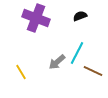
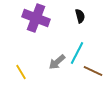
black semicircle: rotated 96 degrees clockwise
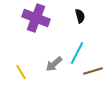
gray arrow: moved 3 px left, 2 px down
brown line: rotated 42 degrees counterclockwise
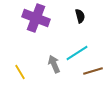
cyan line: rotated 30 degrees clockwise
gray arrow: rotated 108 degrees clockwise
yellow line: moved 1 px left
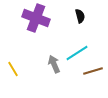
yellow line: moved 7 px left, 3 px up
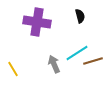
purple cross: moved 1 px right, 4 px down; rotated 12 degrees counterclockwise
brown line: moved 10 px up
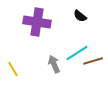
black semicircle: rotated 144 degrees clockwise
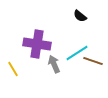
purple cross: moved 22 px down
brown line: rotated 36 degrees clockwise
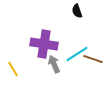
black semicircle: moved 3 px left, 5 px up; rotated 32 degrees clockwise
purple cross: moved 7 px right
cyan line: moved 1 px down
brown line: moved 2 px up
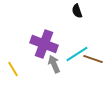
purple cross: rotated 12 degrees clockwise
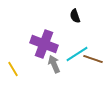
black semicircle: moved 2 px left, 5 px down
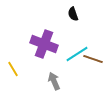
black semicircle: moved 2 px left, 2 px up
gray arrow: moved 17 px down
